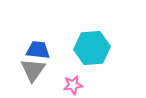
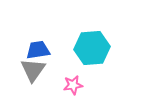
blue trapezoid: rotated 15 degrees counterclockwise
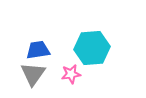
gray triangle: moved 4 px down
pink star: moved 2 px left, 11 px up
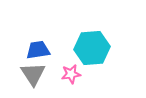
gray triangle: rotated 8 degrees counterclockwise
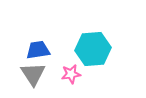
cyan hexagon: moved 1 px right, 1 px down
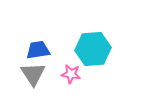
pink star: rotated 18 degrees clockwise
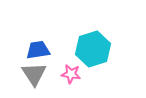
cyan hexagon: rotated 12 degrees counterclockwise
gray triangle: moved 1 px right
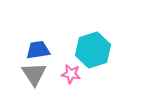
cyan hexagon: moved 1 px down
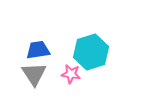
cyan hexagon: moved 2 px left, 2 px down
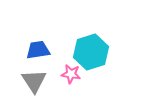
gray triangle: moved 7 px down
